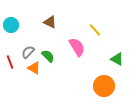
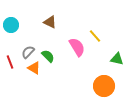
yellow line: moved 6 px down
green triangle: rotated 16 degrees counterclockwise
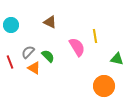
yellow line: rotated 32 degrees clockwise
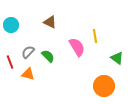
green triangle: moved 1 px up; rotated 24 degrees clockwise
orange triangle: moved 6 px left, 6 px down; rotated 16 degrees counterclockwise
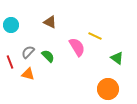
yellow line: rotated 56 degrees counterclockwise
orange circle: moved 4 px right, 3 px down
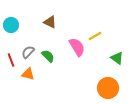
yellow line: rotated 56 degrees counterclockwise
red line: moved 1 px right, 2 px up
orange circle: moved 1 px up
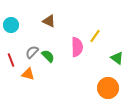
brown triangle: moved 1 px left, 1 px up
yellow line: rotated 24 degrees counterclockwise
pink semicircle: rotated 30 degrees clockwise
gray semicircle: moved 4 px right
